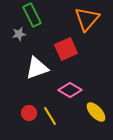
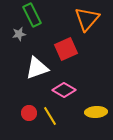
pink diamond: moved 6 px left
yellow ellipse: rotated 50 degrees counterclockwise
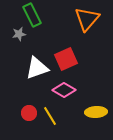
red square: moved 10 px down
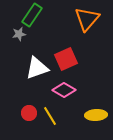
green rectangle: rotated 60 degrees clockwise
yellow ellipse: moved 3 px down
